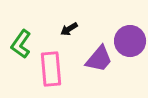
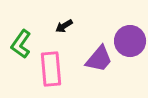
black arrow: moved 5 px left, 3 px up
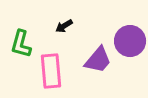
green L-shape: rotated 20 degrees counterclockwise
purple trapezoid: moved 1 px left, 1 px down
pink rectangle: moved 2 px down
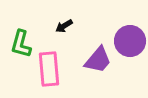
pink rectangle: moved 2 px left, 2 px up
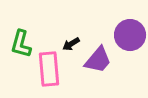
black arrow: moved 7 px right, 18 px down
purple circle: moved 6 px up
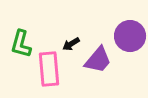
purple circle: moved 1 px down
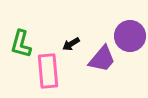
purple trapezoid: moved 4 px right, 1 px up
pink rectangle: moved 1 px left, 2 px down
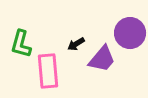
purple circle: moved 3 px up
black arrow: moved 5 px right
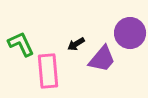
green L-shape: rotated 140 degrees clockwise
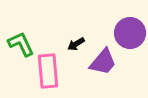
purple trapezoid: moved 1 px right, 3 px down
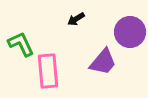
purple circle: moved 1 px up
black arrow: moved 25 px up
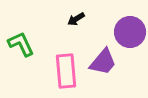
pink rectangle: moved 18 px right
